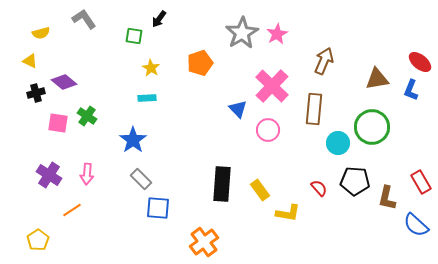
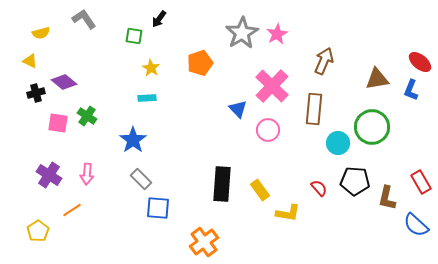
yellow pentagon: moved 9 px up
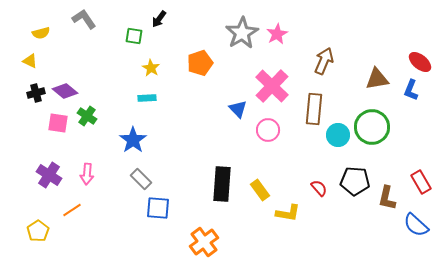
purple diamond: moved 1 px right, 9 px down
cyan circle: moved 8 px up
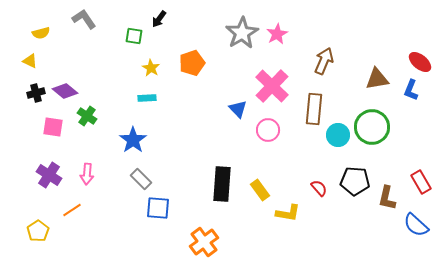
orange pentagon: moved 8 px left
pink square: moved 5 px left, 4 px down
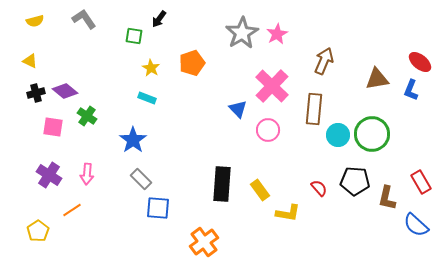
yellow semicircle: moved 6 px left, 12 px up
cyan rectangle: rotated 24 degrees clockwise
green circle: moved 7 px down
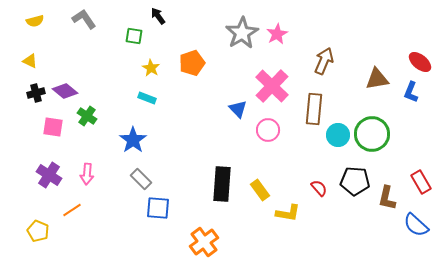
black arrow: moved 1 px left, 3 px up; rotated 108 degrees clockwise
blue L-shape: moved 2 px down
yellow pentagon: rotated 15 degrees counterclockwise
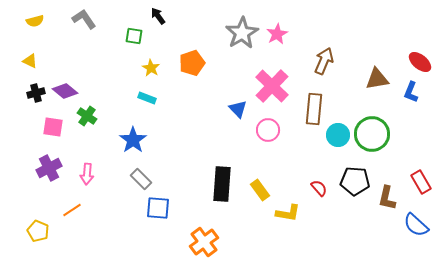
purple cross: moved 7 px up; rotated 30 degrees clockwise
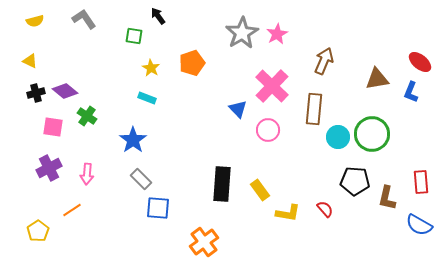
cyan circle: moved 2 px down
red rectangle: rotated 25 degrees clockwise
red semicircle: moved 6 px right, 21 px down
blue semicircle: moved 3 px right; rotated 12 degrees counterclockwise
yellow pentagon: rotated 15 degrees clockwise
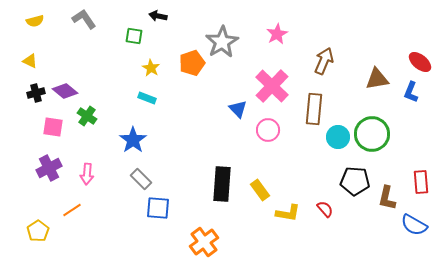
black arrow: rotated 42 degrees counterclockwise
gray star: moved 20 px left, 9 px down
blue semicircle: moved 5 px left
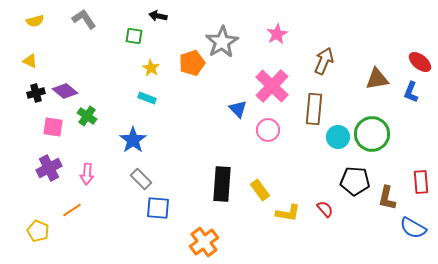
blue semicircle: moved 1 px left, 3 px down
yellow pentagon: rotated 15 degrees counterclockwise
